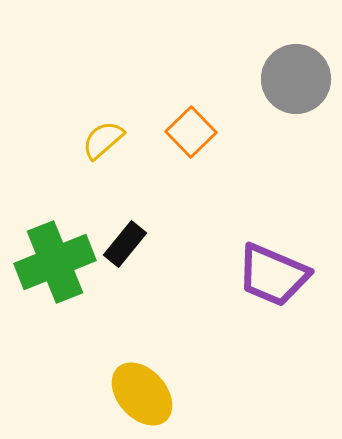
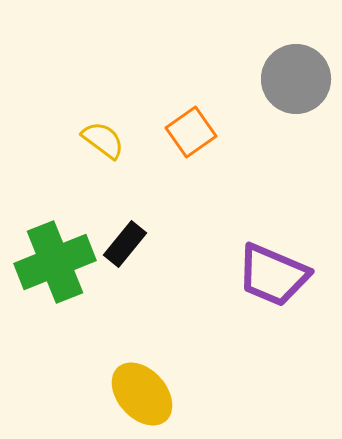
orange square: rotated 9 degrees clockwise
yellow semicircle: rotated 78 degrees clockwise
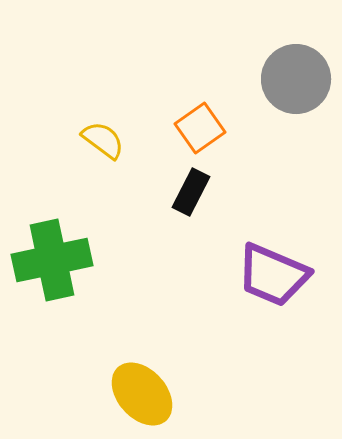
orange square: moved 9 px right, 4 px up
black rectangle: moved 66 px right, 52 px up; rotated 12 degrees counterclockwise
green cross: moved 3 px left, 2 px up; rotated 10 degrees clockwise
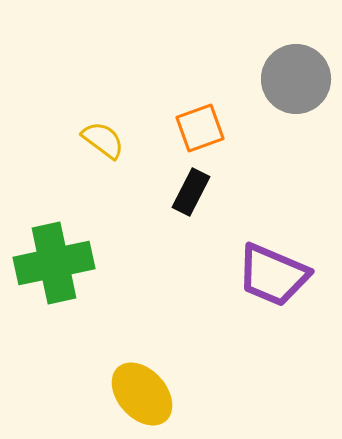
orange square: rotated 15 degrees clockwise
green cross: moved 2 px right, 3 px down
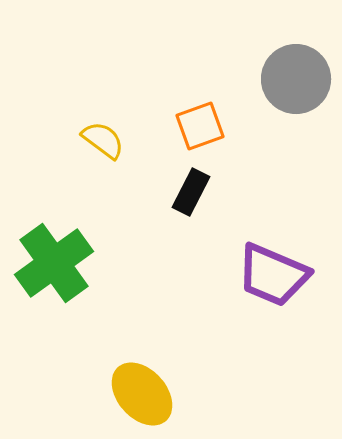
orange square: moved 2 px up
green cross: rotated 24 degrees counterclockwise
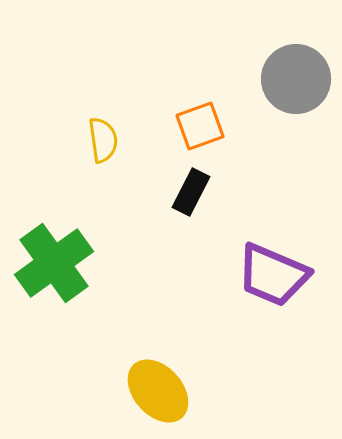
yellow semicircle: rotated 45 degrees clockwise
yellow ellipse: moved 16 px right, 3 px up
